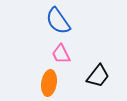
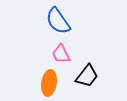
black trapezoid: moved 11 px left
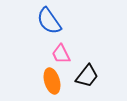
blue semicircle: moved 9 px left
orange ellipse: moved 3 px right, 2 px up; rotated 25 degrees counterclockwise
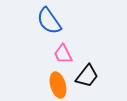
pink trapezoid: moved 2 px right
orange ellipse: moved 6 px right, 4 px down
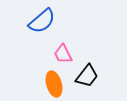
blue semicircle: moved 7 px left; rotated 96 degrees counterclockwise
orange ellipse: moved 4 px left, 1 px up
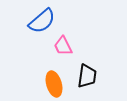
pink trapezoid: moved 8 px up
black trapezoid: rotated 30 degrees counterclockwise
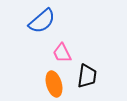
pink trapezoid: moved 1 px left, 7 px down
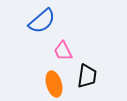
pink trapezoid: moved 1 px right, 2 px up
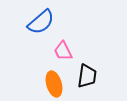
blue semicircle: moved 1 px left, 1 px down
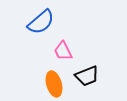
black trapezoid: rotated 60 degrees clockwise
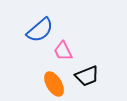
blue semicircle: moved 1 px left, 8 px down
orange ellipse: rotated 15 degrees counterclockwise
